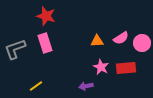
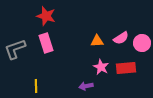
pink rectangle: moved 1 px right
yellow line: rotated 56 degrees counterclockwise
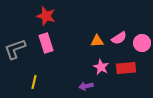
pink semicircle: moved 2 px left
yellow line: moved 2 px left, 4 px up; rotated 16 degrees clockwise
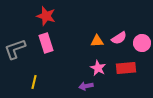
pink star: moved 3 px left, 1 px down
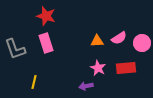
gray L-shape: rotated 90 degrees counterclockwise
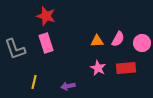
pink semicircle: moved 1 px left, 1 px down; rotated 28 degrees counterclockwise
purple arrow: moved 18 px left
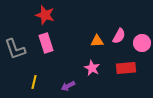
red star: moved 1 px left, 1 px up
pink semicircle: moved 1 px right, 3 px up
pink star: moved 6 px left
purple arrow: rotated 16 degrees counterclockwise
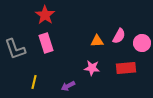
red star: rotated 18 degrees clockwise
pink star: rotated 21 degrees counterclockwise
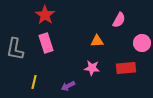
pink semicircle: moved 16 px up
gray L-shape: rotated 30 degrees clockwise
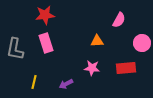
red star: rotated 30 degrees clockwise
purple arrow: moved 2 px left, 2 px up
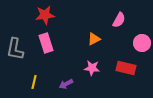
orange triangle: moved 3 px left, 2 px up; rotated 24 degrees counterclockwise
red rectangle: rotated 18 degrees clockwise
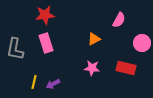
purple arrow: moved 13 px left
